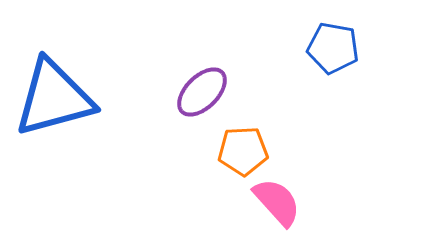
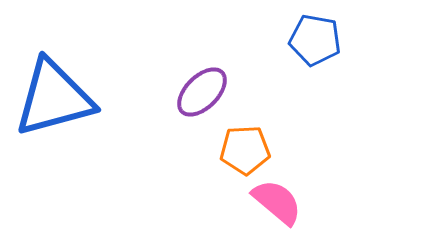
blue pentagon: moved 18 px left, 8 px up
orange pentagon: moved 2 px right, 1 px up
pink semicircle: rotated 8 degrees counterclockwise
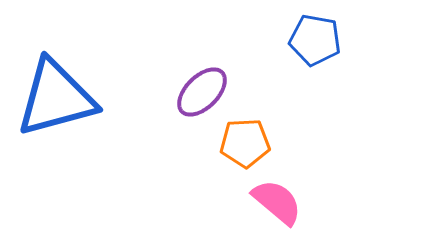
blue triangle: moved 2 px right
orange pentagon: moved 7 px up
